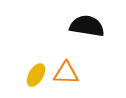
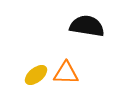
yellow ellipse: rotated 20 degrees clockwise
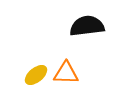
black semicircle: rotated 16 degrees counterclockwise
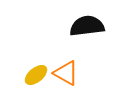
orange triangle: rotated 28 degrees clockwise
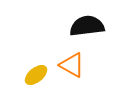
orange triangle: moved 6 px right, 8 px up
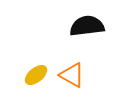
orange triangle: moved 10 px down
